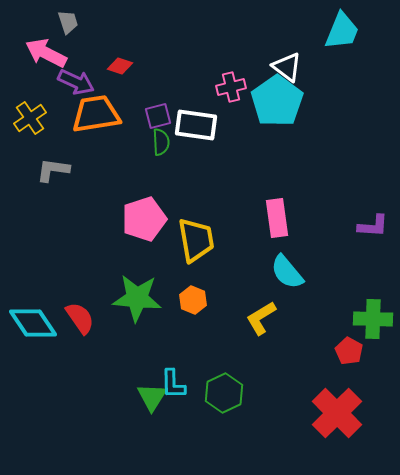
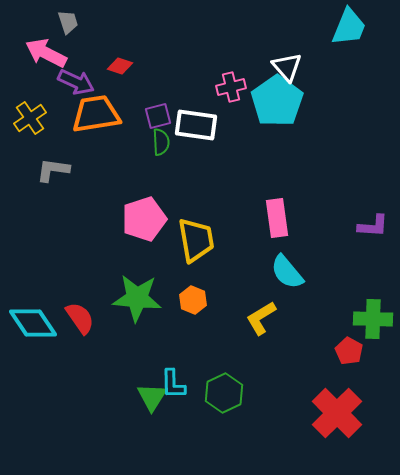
cyan trapezoid: moved 7 px right, 4 px up
white triangle: rotated 12 degrees clockwise
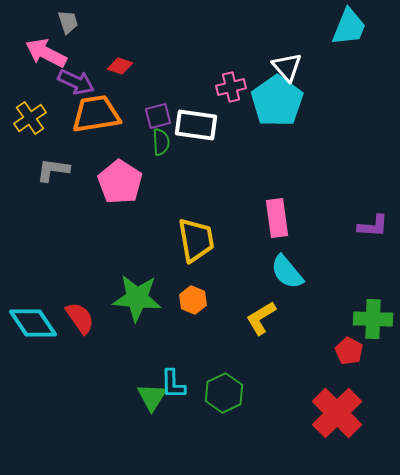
pink pentagon: moved 24 px left, 37 px up; rotated 21 degrees counterclockwise
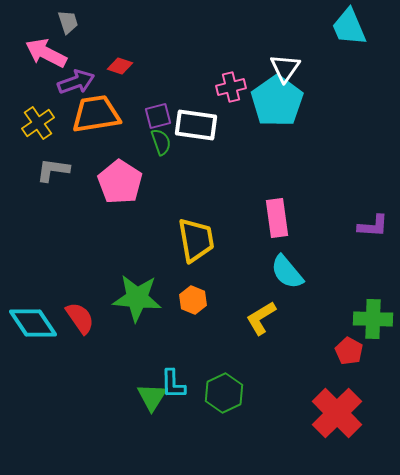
cyan trapezoid: rotated 135 degrees clockwise
white triangle: moved 2 px left, 1 px down; rotated 16 degrees clockwise
purple arrow: rotated 45 degrees counterclockwise
yellow cross: moved 8 px right, 5 px down
green semicircle: rotated 16 degrees counterclockwise
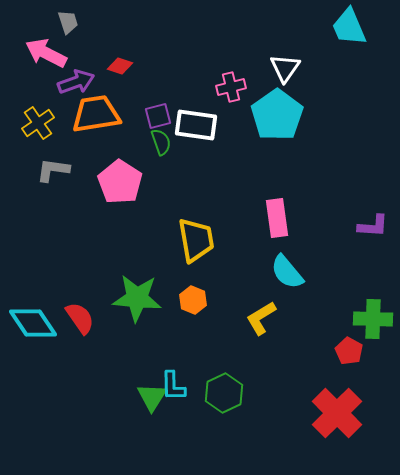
cyan pentagon: moved 14 px down
cyan L-shape: moved 2 px down
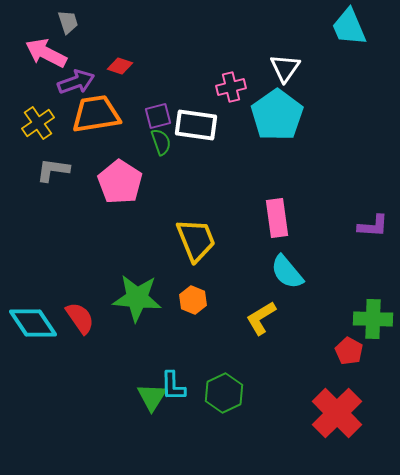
yellow trapezoid: rotated 12 degrees counterclockwise
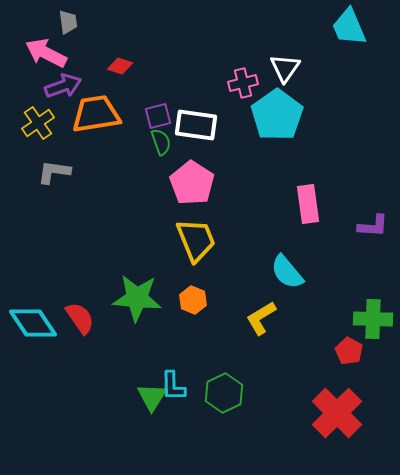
gray trapezoid: rotated 10 degrees clockwise
purple arrow: moved 13 px left, 4 px down
pink cross: moved 12 px right, 4 px up
gray L-shape: moved 1 px right, 2 px down
pink pentagon: moved 72 px right, 1 px down
pink rectangle: moved 31 px right, 14 px up
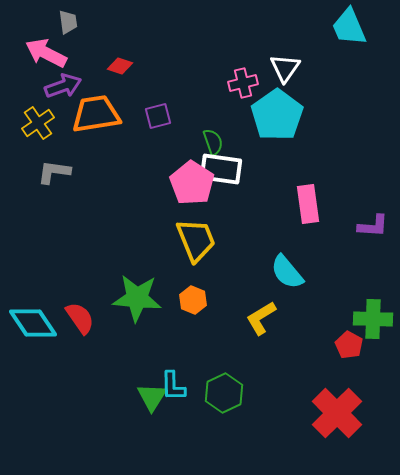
white rectangle: moved 25 px right, 44 px down
green semicircle: moved 52 px right
red pentagon: moved 6 px up
